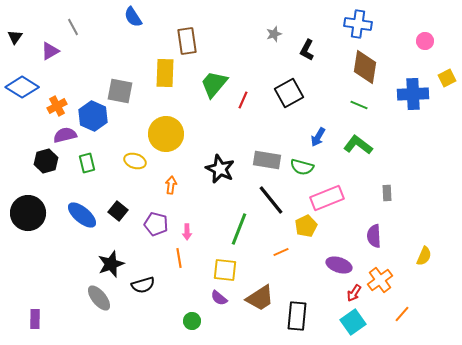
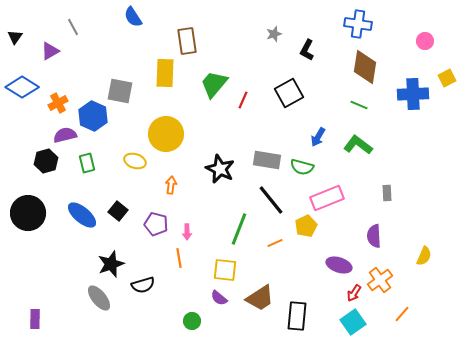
orange cross at (57, 106): moved 1 px right, 3 px up
orange line at (281, 252): moved 6 px left, 9 px up
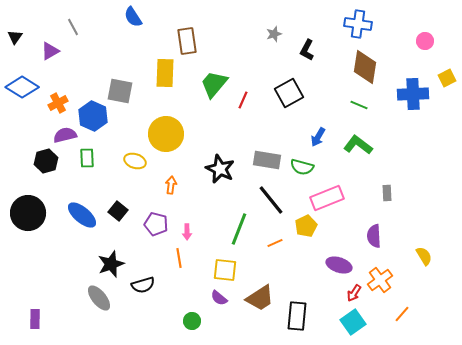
green rectangle at (87, 163): moved 5 px up; rotated 12 degrees clockwise
yellow semicircle at (424, 256): rotated 54 degrees counterclockwise
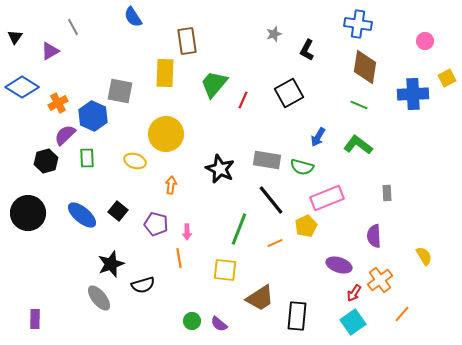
purple semicircle at (65, 135): rotated 30 degrees counterclockwise
purple semicircle at (219, 298): moved 26 px down
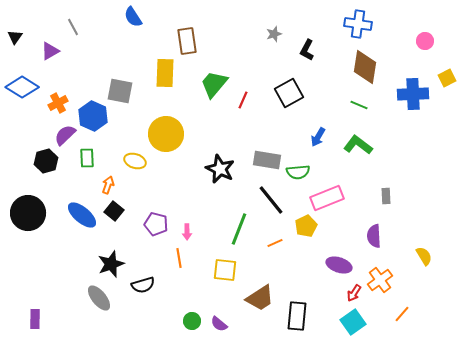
green semicircle at (302, 167): moved 4 px left, 5 px down; rotated 20 degrees counterclockwise
orange arrow at (171, 185): moved 63 px left; rotated 12 degrees clockwise
gray rectangle at (387, 193): moved 1 px left, 3 px down
black square at (118, 211): moved 4 px left
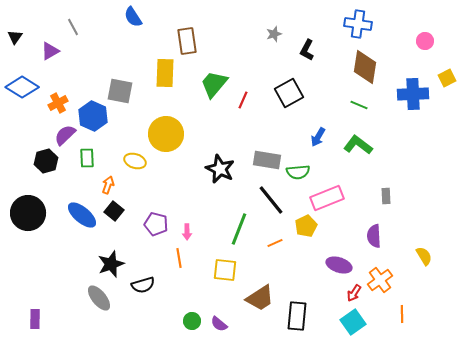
orange line at (402, 314): rotated 42 degrees counterclockwise
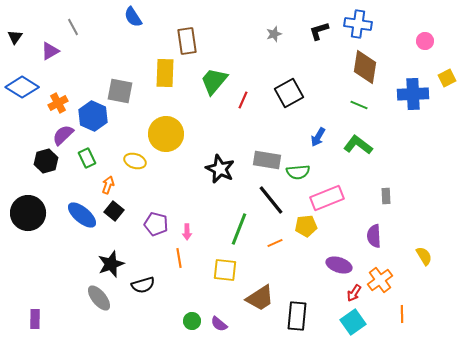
black L-shape at (307, 50): moved 12 px right, 19 px up; rotated 45 degrees clockwise
green trapezoid at (214, 84): moved 3 px up
purple semicircle at (65, 135): moved 2 px left
green rectangle at (87, 158): rotated 24 degrees counterclockwise
yellow pentagon at (306, 226): rotated 20 degrees clockwise
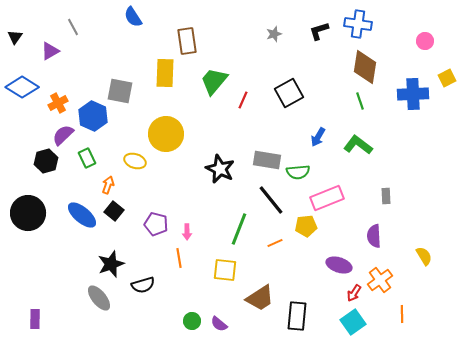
green line at (359, 105): moved 1 px right, 4 px up; rotated 48 degrees clockwise
